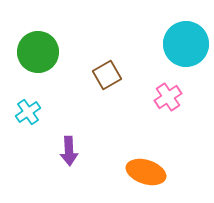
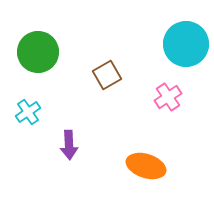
purple arrow: moved 6 px up
orange ellipse: moved 6 px up
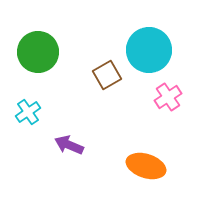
cyan circle: moved 37 px left, 6 px down
purple arrow: rotated 116 degrees clockwise
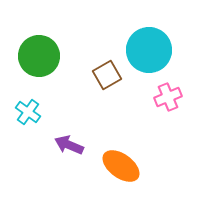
green circle: moved 1 px right, 4 px down
pink cross: rotated 12 degrees clockwise
cyan cross: rotated 20 degrees counterclockwise
orange ellipse: moved 25 px left; rotated 18 degrees clockwise
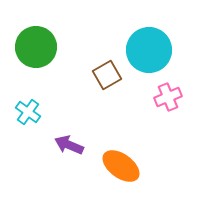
green circle: moved 3 px left, 9 px up
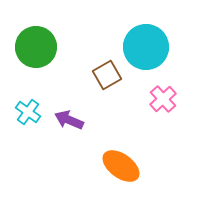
cyan circle: moved 3 px left, 3 px up
pink cross: moved 5 px left, 2 px down; rotated 20 degrees counterclockwise
purple arrow: moved 25 px up
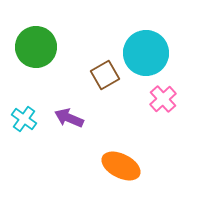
cyan circle: moved 6 px down
brown square: moved 2 px left
cyan cross: moved 4 px left, 7 px down
purple arrow: moved 2 px up
orange ellipse: rotated 9 degrees counterclockwise
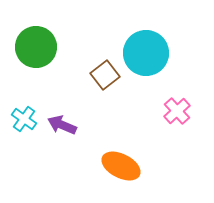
brown square: rotated 8 degrees counterclockwise
pink cross: moved 14 px right, 12 px down
purple arrow: moved 7 px left, 7 px down
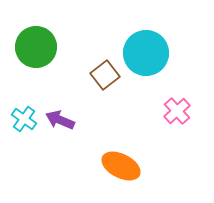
purple arrow: moved 2 px left, 5 px up
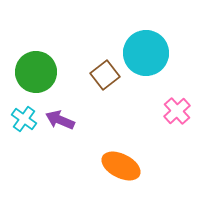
green circle: moved 25 px down
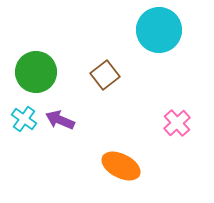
cyan circle: moved 13 px right, 23 px up
pink cross: moved 12 px down
